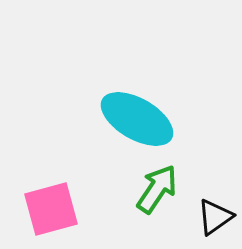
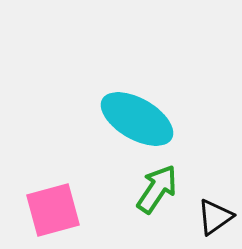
pink square: moved 2 px right, 1 px down
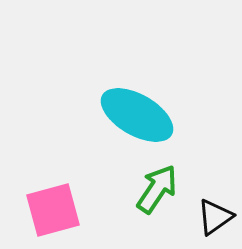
cyan ellipse: moved 4 px up
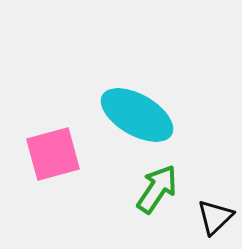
pink square: moved 56 px up
black triangle: rotated 9 degrees counterclockwise
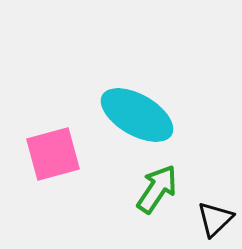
black triangle: moved 2 px down
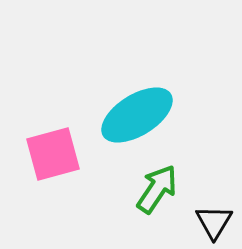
cyan ellipse: rotated 62 degrees counterclockwise
black triangle: moved 1 px left, 3 px down; rotated 15 degrees counterclockwise
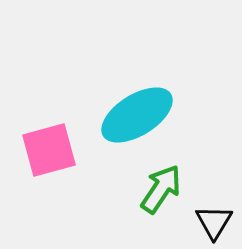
pink square: moved 4 px left, 4 px up
green arrow: moved 4 px right
